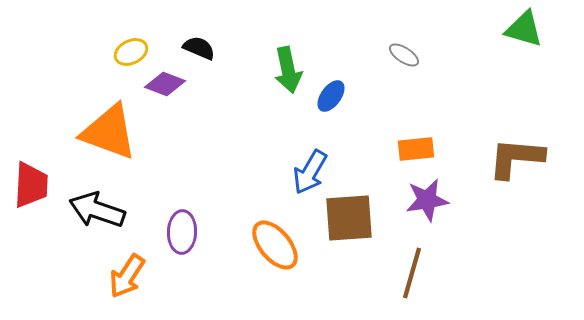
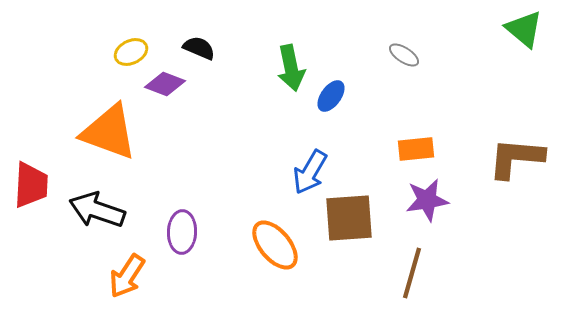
green triangle: rotated 24 degrees clockwise
green arrow: moved 3 px right, 2 px up
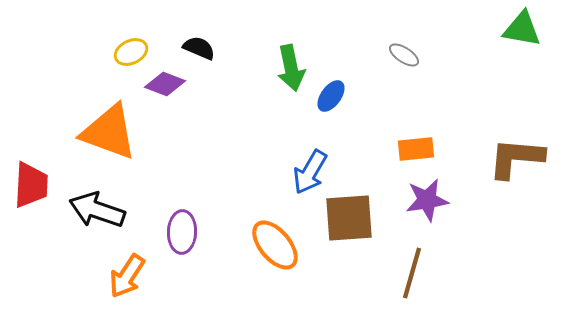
green triangle: moved 2 px left; rotated 30 degrees counterclockwise
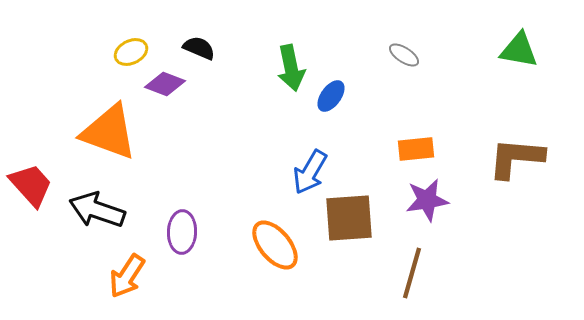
green triangle: moved 3 px left, 21 px down
red trapezoid: rotated 45 degrees counterclockwise
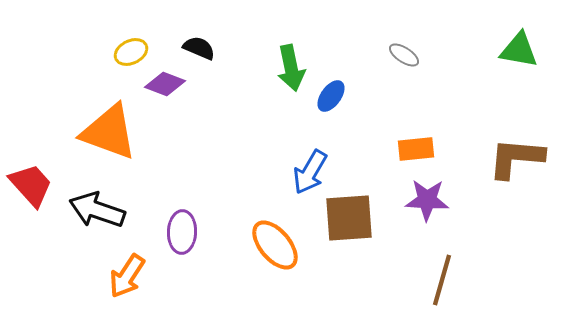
purple star: rotated 12 degrees clockwise
brown line: moved 30 px right, 7 px down
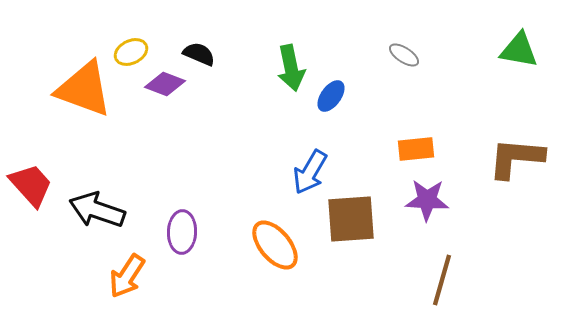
black semicircle: moved 6 px down
orange triangle: moved 25 px left, 43 px up
brown square: moved 2 px right, 1 px down
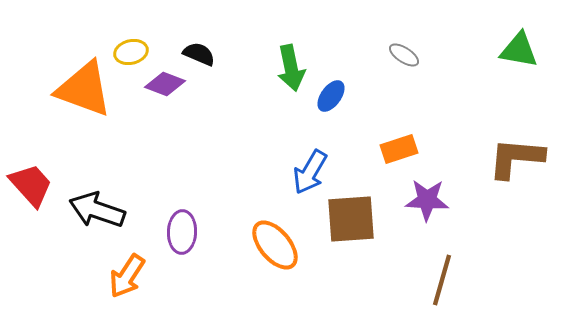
yellow ellipse: rotated 12 degrees clockwise
orange rectangle: moved 17 px left; rotated 12 degrees counterclockwise
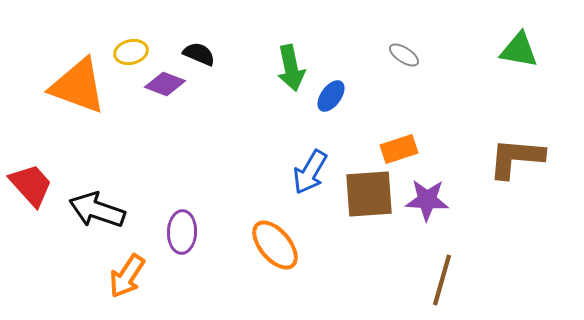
orange triangle: moved 6 px left, 3 px up
brown square: moved 18 px right, 25 px up
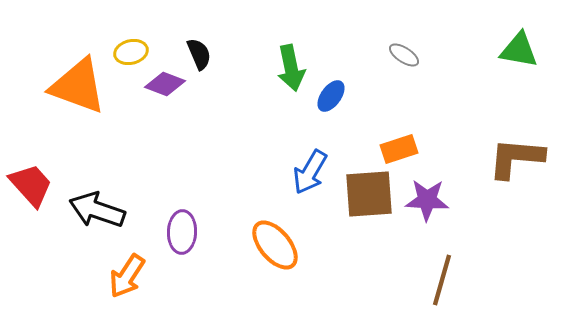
black semicircle: rotated 44 degrees clockwise
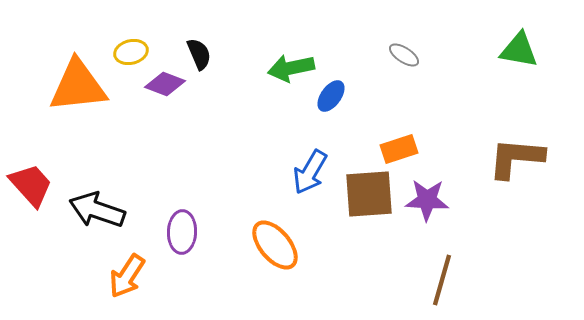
green arrow: rotated 90 degrees clockwise
orange triangle: rotated 26 degrees counterclockwise
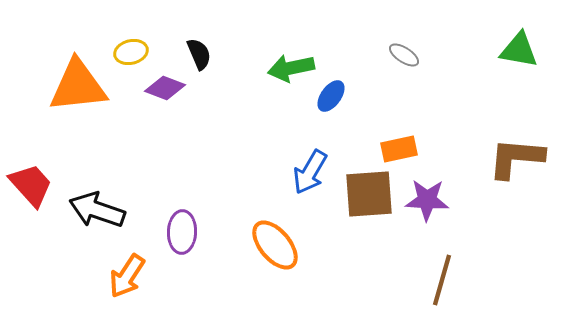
purple diamond: moved 4 px down
orange rectangle: rotated 6 degrees clockwise
